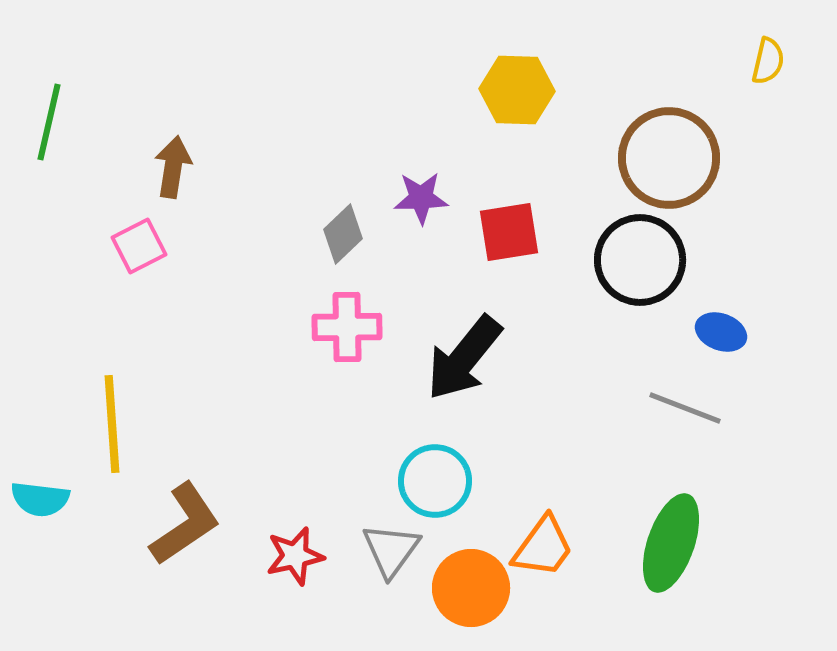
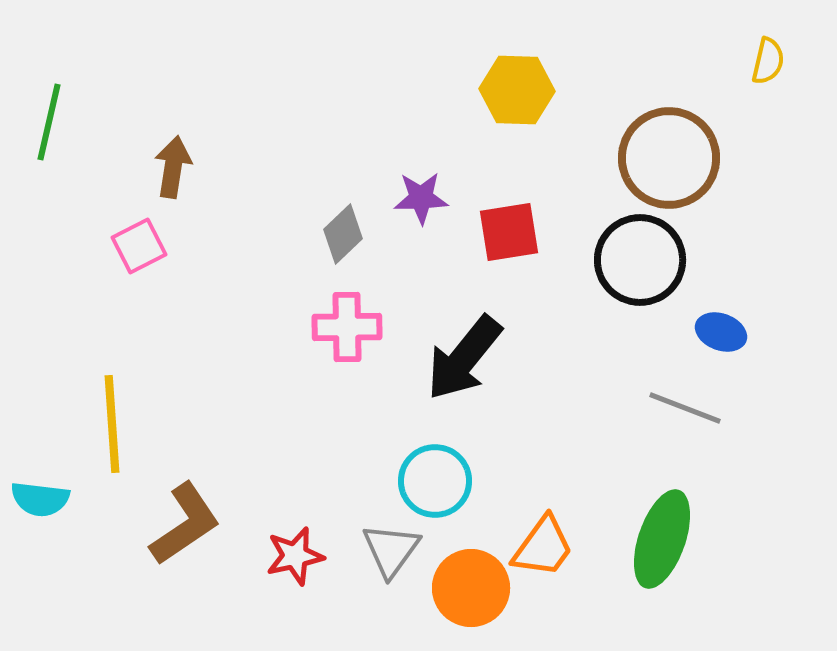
green ellipse: moved 9 px left, 4 px up
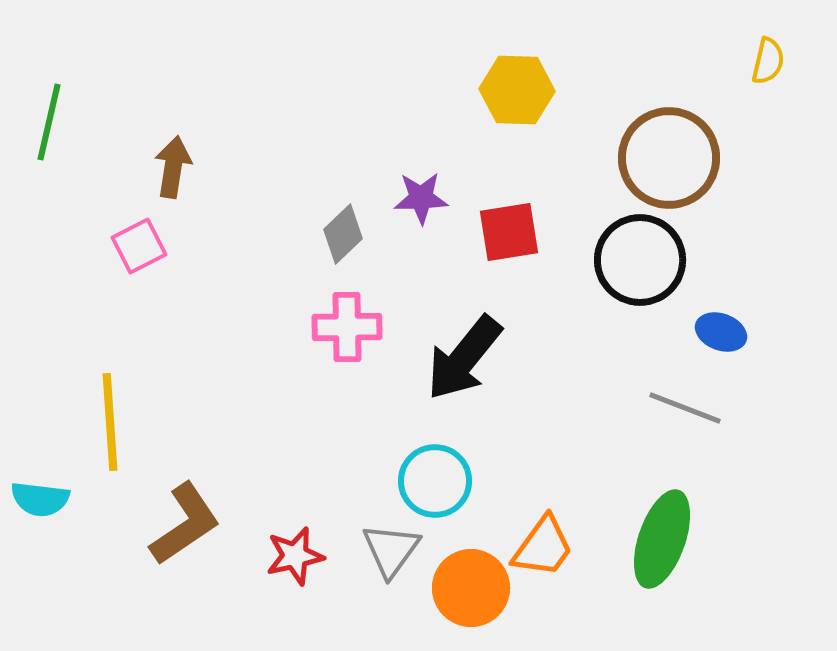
yellow line: moved 2 px left, 2 px up
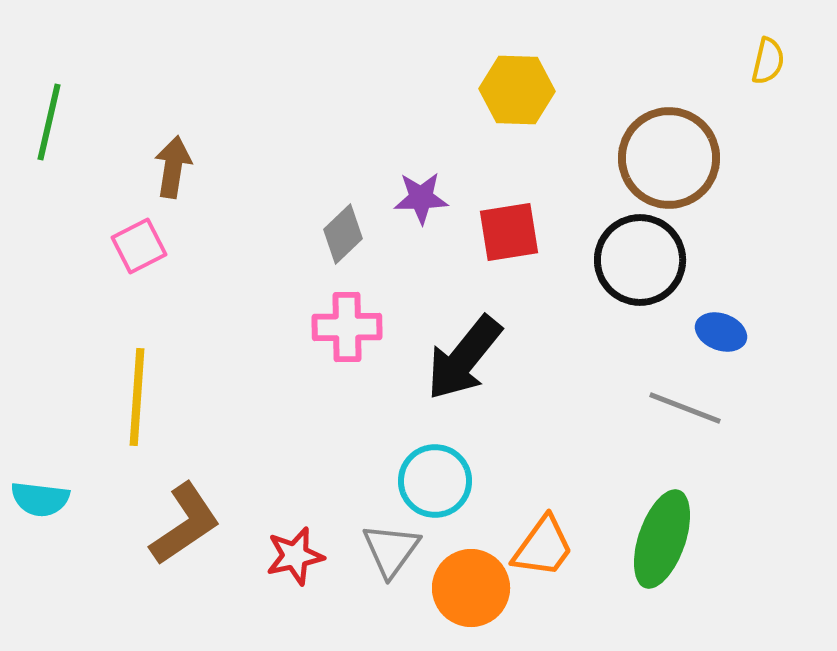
yellow line: moved 27 px right, 25 px up; rotated 8 degrees clockwise
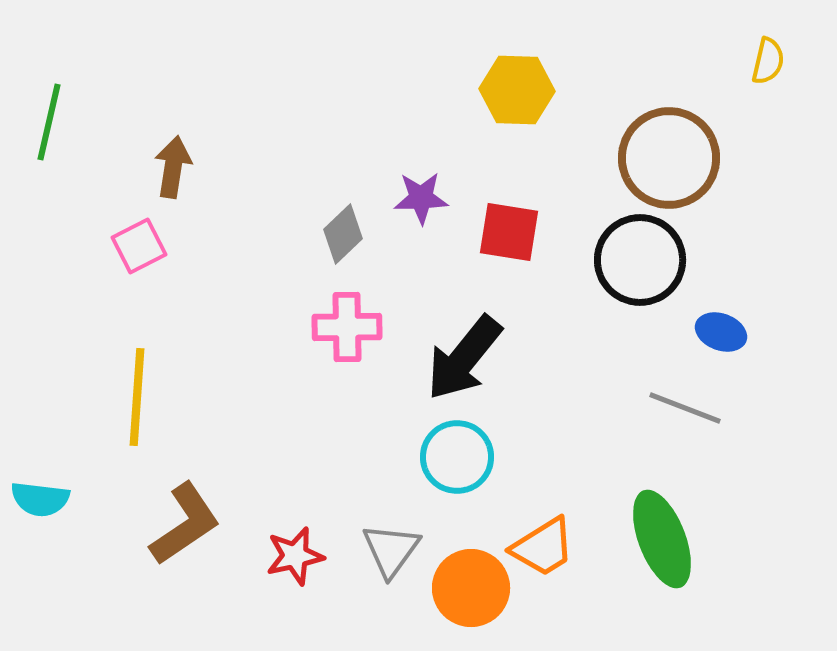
red square: rotated 18 degrees clockwise
cyan circle: moved 22 px right, 24 px up
green ellipse: rotated 40 degrees counterclockwise
orange trapezoid: rotated 22 degrees clockwise
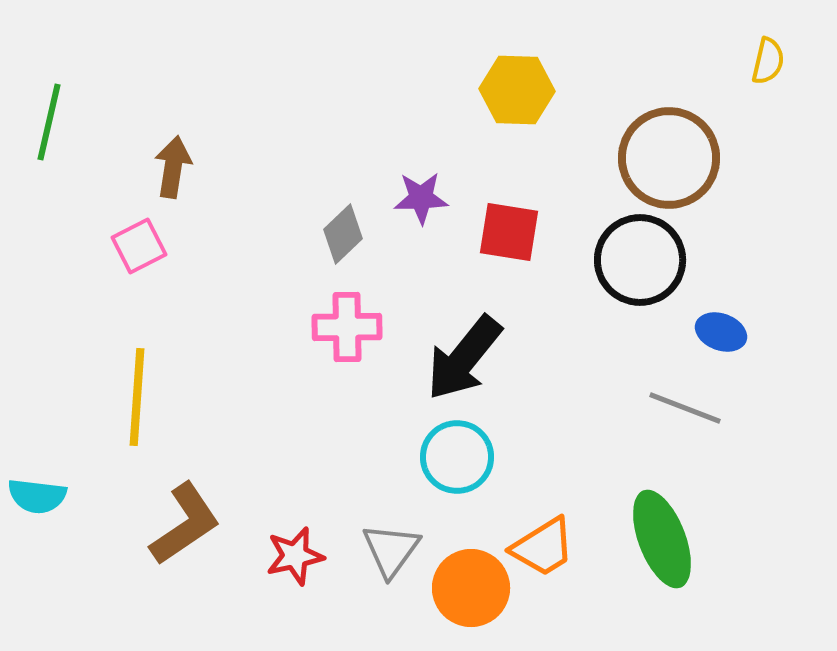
cyan semicircle: moved 3 px left, 3 px up
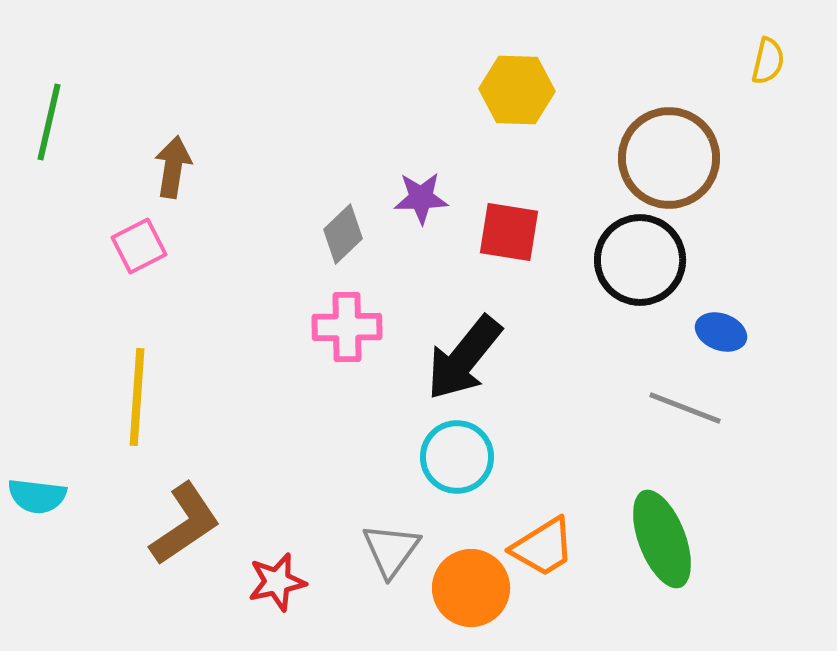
red star: moved 18 px left, 26 px down
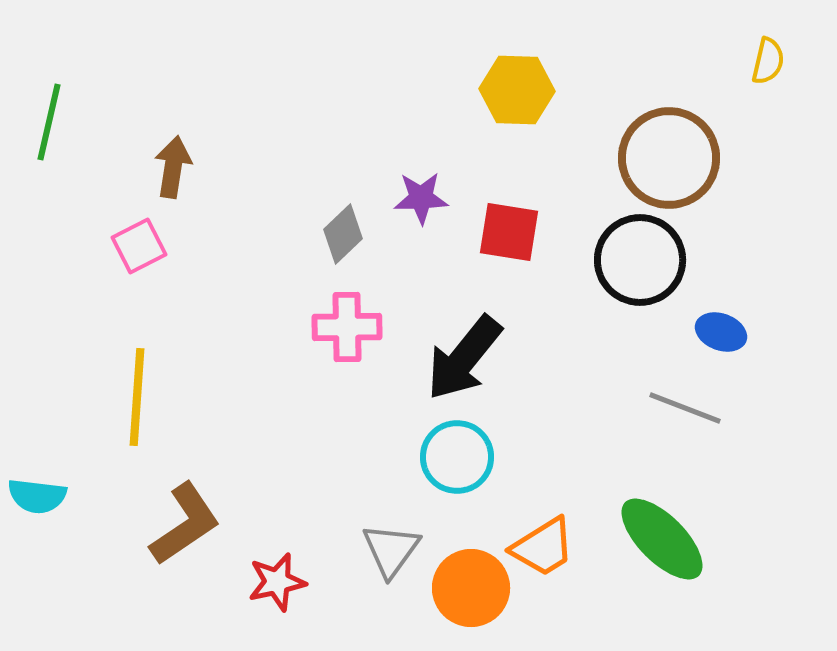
green ellipse: rotated 24 degrees counterclockwise
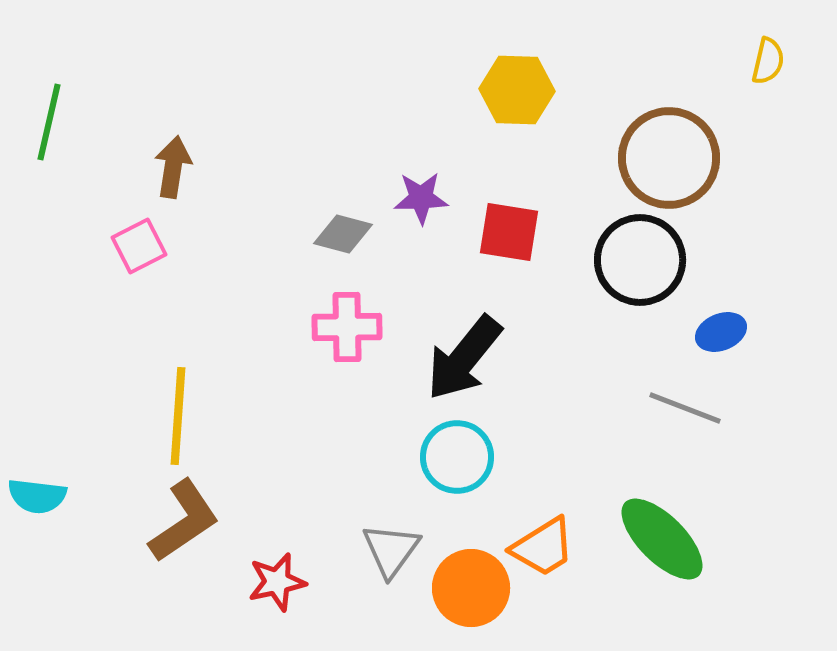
gray diamond: rotated 58 degrees clockwise
blue ellipse: rotated 42 degrees counterclockwise
yellow line: moved 41 px right, 19 px down
brown L-shape: moved 1 px left, 3 px up
